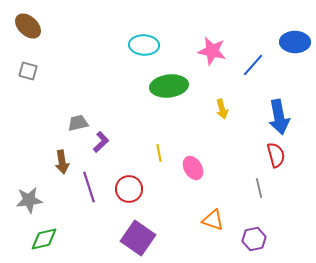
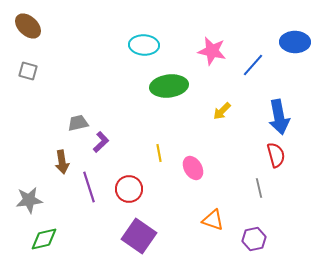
yellow arrow: moved 2 px down; rotated 60 degrees clockwise
purple square: moved 1 px right, 2 px up
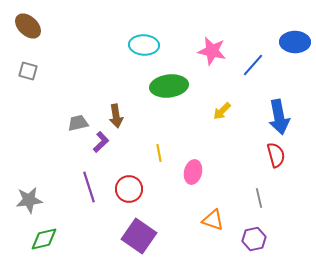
brown arrow: moved 54 px right, 46 px up
pink ellipse: moved 4 px down; rotated 45 degrees clockwise
gray line: moved 10 px down
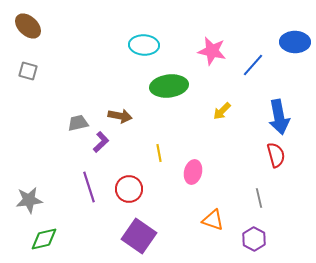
brown arrow: moved 4 px right; rotated 70 degrees counterclockwise
purple hexagon: rotated 20 degrees counterclockwise
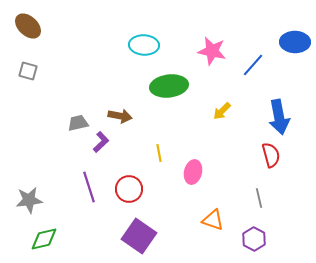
red semicircle: moved 5 px left
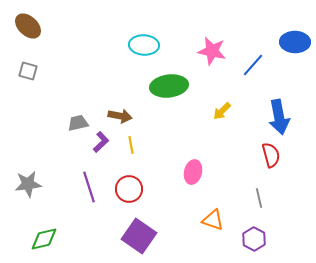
yellow line: moved 28 px left, 8 px up
gray star: moved 1 px left, 16 px up
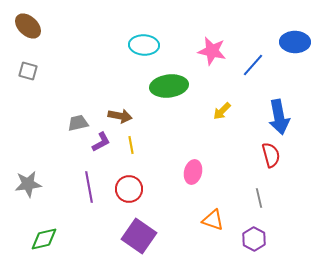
purple L-shape: rotated 15 degrees clockwise
purple line: rotated 8 degrees clockwise
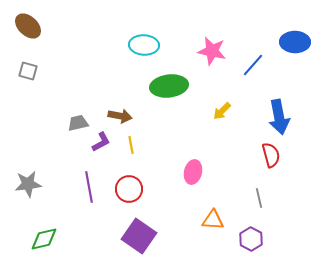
orange triangle: rotated 15 degrees counterclockwise
purple hexagon: moved 3 px left
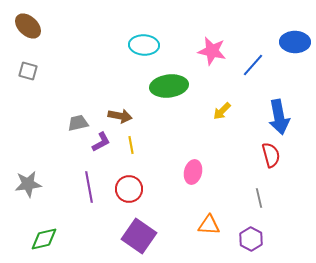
orange triangle: moved 4 px left, 5 px down
